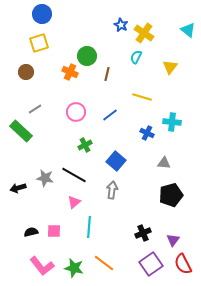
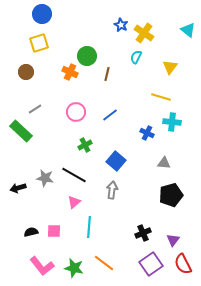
yellow line: moved 19 px right
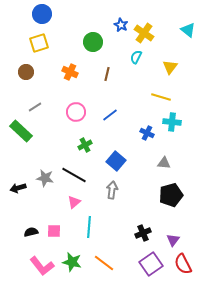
green circle: moved 6 px right, 14 px up
gray line: moved 2 px up
green star: moved 2 px left, 6 px up
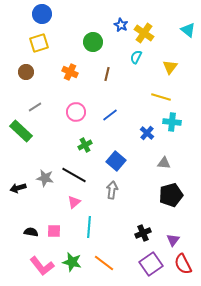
blue cross: rotated 16 degrees clockwise
black semicircle: rotated 24 degrees clockwise
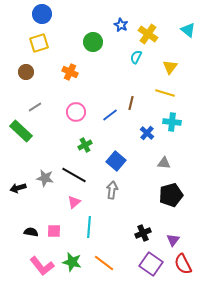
yellow cross: moved 4 px right, 1 px down
brown line: moved 24 px right, 29 px down
yellow line: moved 4 px right, 4 px up
purple square: rotated 20 degrees counterclockwise
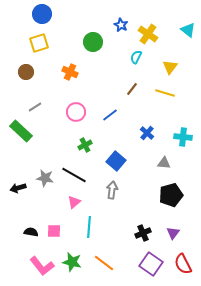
brown line: moved 1 px right, 14 px up; rotated 24 degrees clockwise
cyan cross: moved 11 px right, 15 px down
purple triangle: moved 7 px up
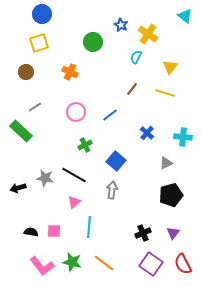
cyan triangle: moved 3 px left, 14 px up
gray triangle: moved 2 px right; rotated 32 degrees counterclockwise
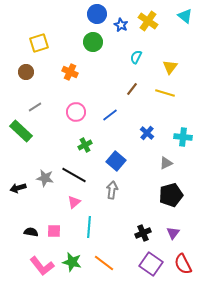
blue circle: moved 55 px right
yellow cross: moved 13 px up
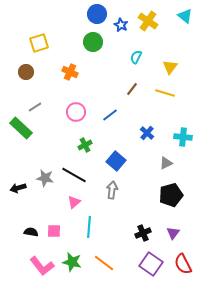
green rectangle: moved 3 px up
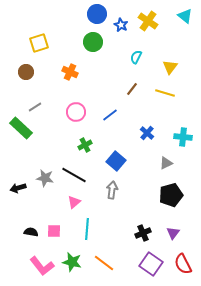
cyan line: moved 2 px left, 2 px down
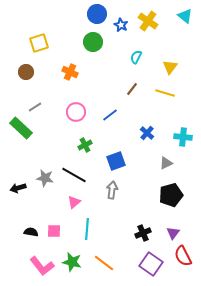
blue square: rotated 30 degrees clockwise
red semicircle: moved 8 px up
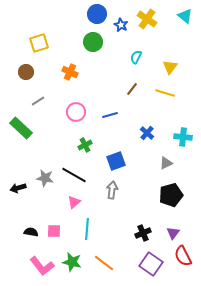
yellow cross: moved 1 px left, 2 px up
gray line: moved 3 px right, 6 px up
blue line: rotated 21 degrees clockwise
